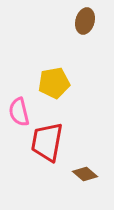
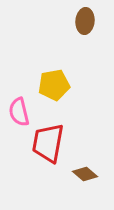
brown ellipse: rotated 10 degrees counterclockwise
yellow pentagon: moved 2 px down
red trapezoid: moved 1 px right, 1 px down
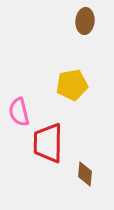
yellow pentagon: moved 18 px right
red trapezoid: rotated 9 degrees counterclockwise
brown diamond: rotated 55 degrees clockwise
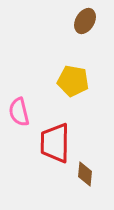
brown ellipse: rotated 25 degrees clockwise
yellow pentagon: moved 1 px right, 4 px up; rotated 20 degrees clockwise
red trapezoid: moved 7 px right
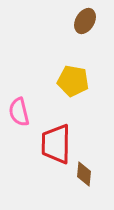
red trapezoid: moved 1 px right, 1 px down
brown diamond: moved 1 px left
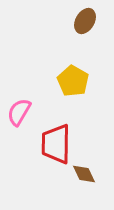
yellow pentagon: rotated 20 degrees clockwise
pink semicircle: rotated 44 degrees clockwise
brown diamond: rotated 30 degrees counterclockwise
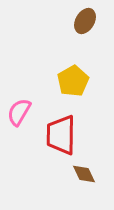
yellow pentagon: rotated 12 degrees clockwise
red trapezoid: moved 5 px right, 9 px up
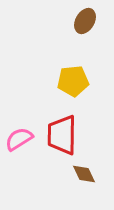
yellow pentagon: rotated 24 degrees clockwise
pink semicircle: moved 27 px down; rotated 28 degrees clockwise
red trapezoid: moved 1 px right
